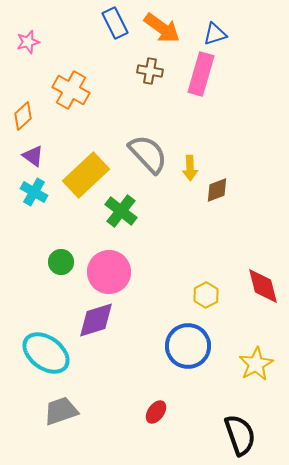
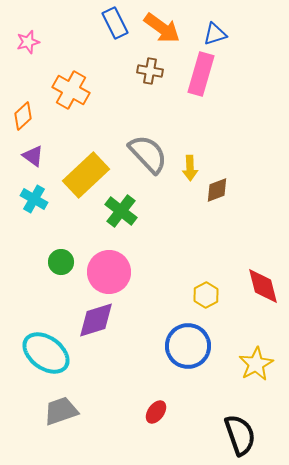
cyan cross: moved 7 px down
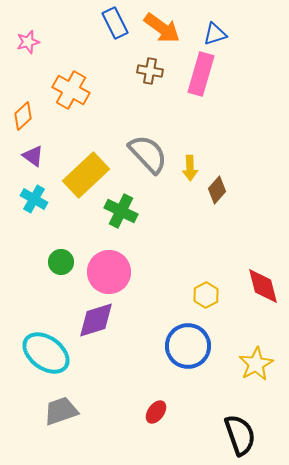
brown diamond: rotated 28 degrees counterclockwise
green cross: rotated 12 degrees counterclockwise
